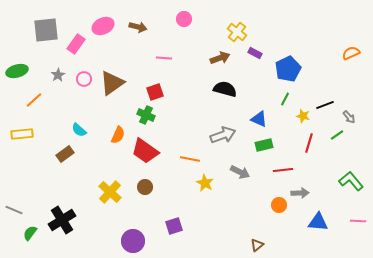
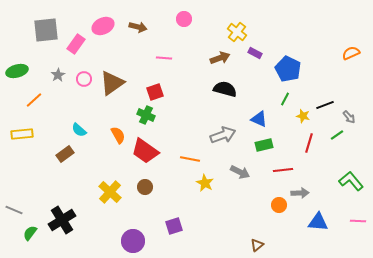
blue pentagon at (288, 69): rotated 20 degrees counterclockwise
orange semicircle at (118, 135): rotated 54 degrees counterclockwise
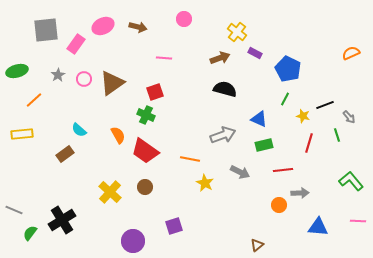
green line at (337, 135): rotated 72 degrees counterclockwise
blue triangle at (318, 222): moved 5 px down
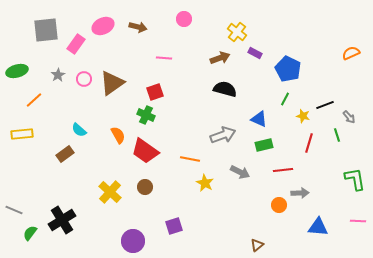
green L-shape at (351, 181): moved 4 px right, 2 px up; rotated 30 degrees clockwise
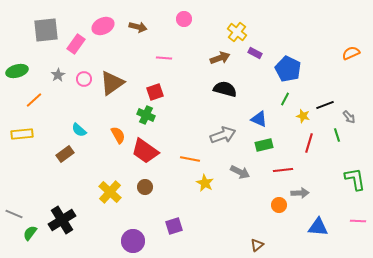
gray line at (14, 210): moved 4 px down
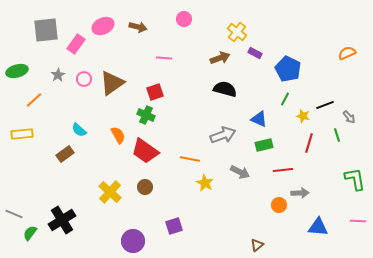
orange semicircle at (351, 53): moved 4 px left
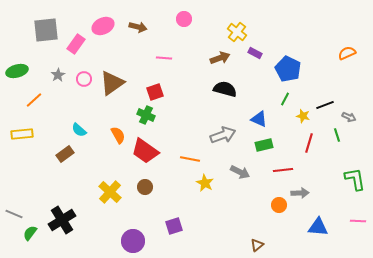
gray arrow at (349, 117): rotated 24 degrees counterclockwise
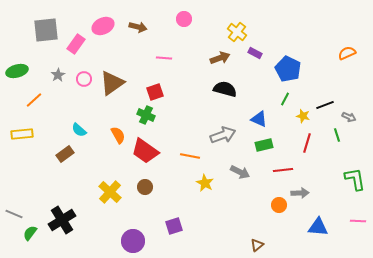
red line at (309, 143): moved 2 px left
orange line at (190, 159): moved 3 px up
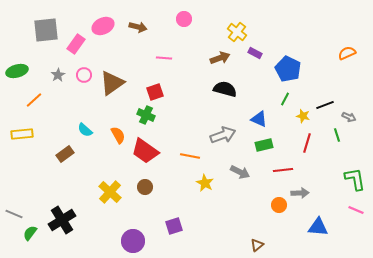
pink circle at (84, 79): moved 4 px up
cyan semicircle at (79, 130): moved 6 px right
pink line at (358, 221): moved 2 px left, 11 px up; rotated 21 degrees clockwise
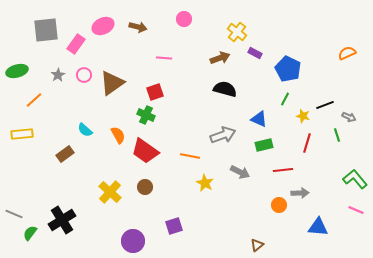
green L-shape at (355, 179): rotated 30 degrees counterclockwise
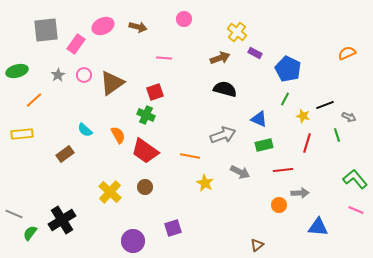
purple square at (174, 226): moved 1 px left, 2 px down
